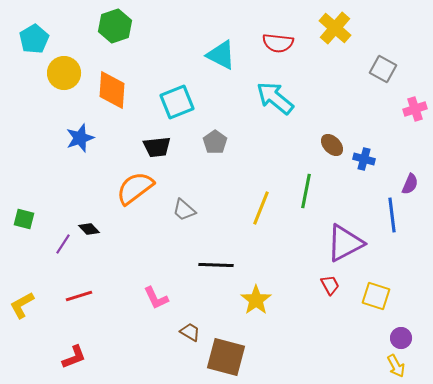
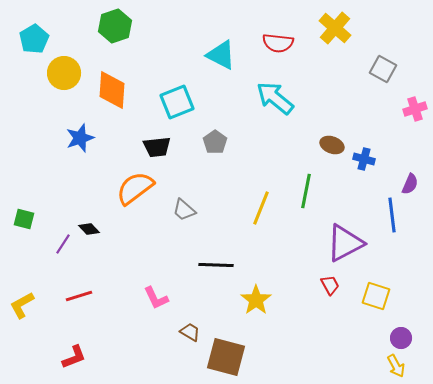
brown ellipse: rotated 25 degrees counterclockwise
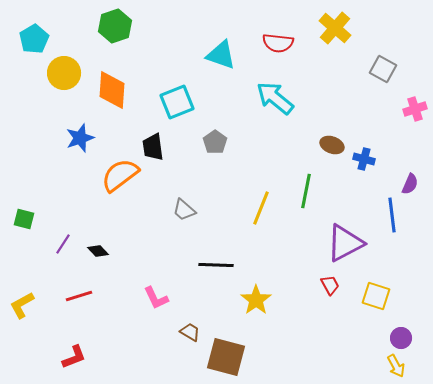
cyan triangle: rotated 8 degrees counterclockwise
black trapezoid: moved 4 px left; rotated 88 degrees clockwise
orange semicircle: moved 15 px left, 13 px up
black diamond: moved 9 px right, 22 px down
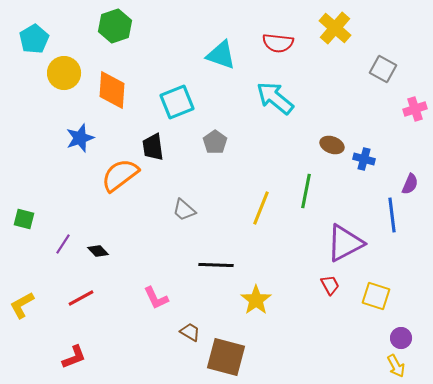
red line: moved 2 px right, 2 px down; rotated 12 degrees counterclockwise
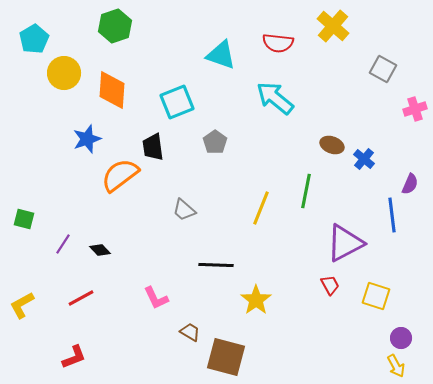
yellow cross: moved 2 px left, 2 px up
blue star: moved 7 px right, 1 px down
blue cross: rotated 25 degrees clockwise
black diamond: moved 2 px right, 1 px up
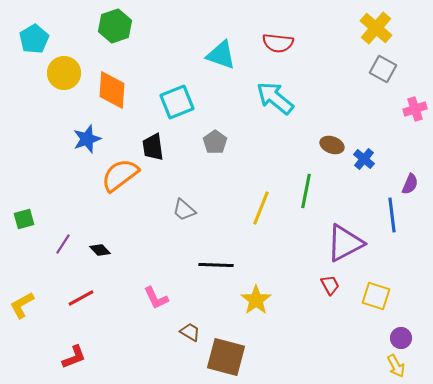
yellow cross: moved 43 px right, 2 px down
green square: rotated 30 degrees counterclockwise
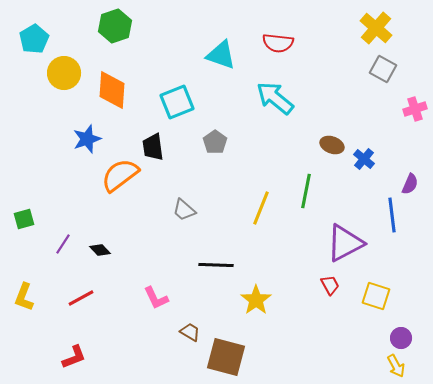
yellow L-shape: moved 2 px right, 8 px up; rotated 40 degrees counterclockwise
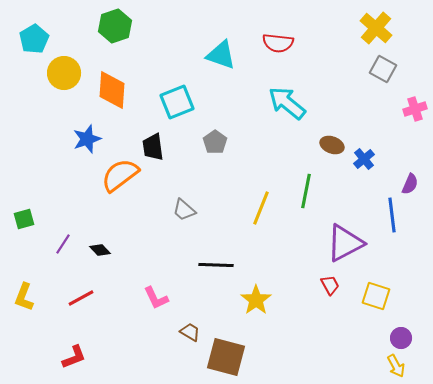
cyan arrow: moved 12 px right, 5 px down
blue cross: rotated 10 degrees clockwise
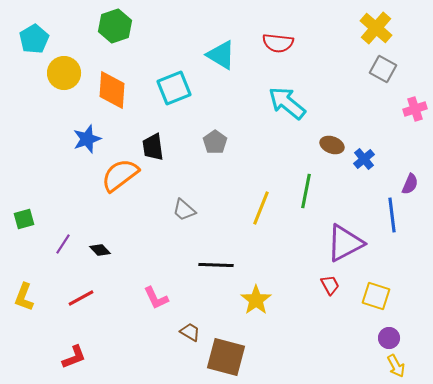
cyan triangle: rotated 12 degrees clockwise
cyan square: moved 3 px left, 14 px up
purple circle: moved 12 px left
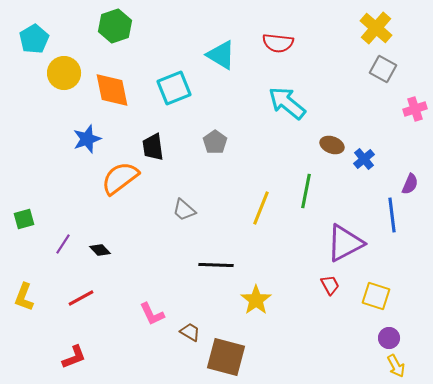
orange diamond: rotated 15 degrees counterclockwise
orange semicircle: moved 3 px down
pink L-shape: moved 4 px left, 16 px down
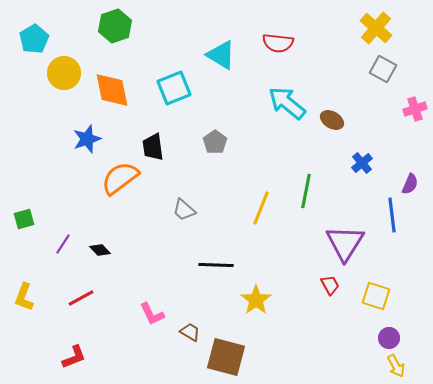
brown ellipse: moved 25 px up; rotated 10 degrees clockwise
blue cross: moved 2 px left, 4 px down
purple triangle: rotated 30 degrees counterclockwise
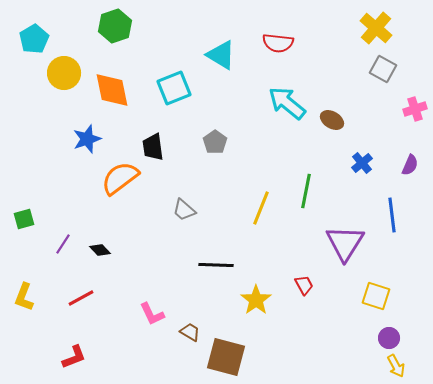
purple semicircle: moved 19 px up
red trapezoid: moved 26 px left
